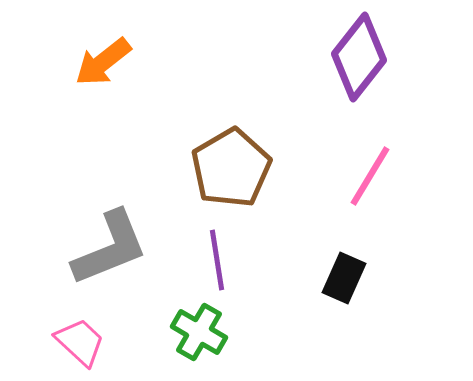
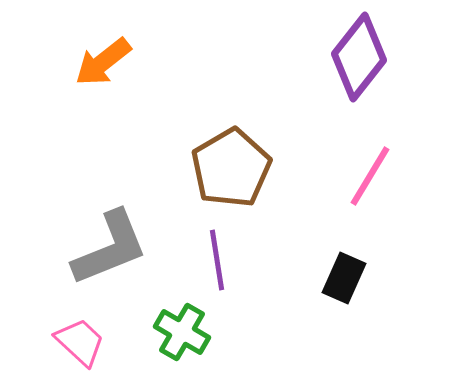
green cross: moved 17 px left
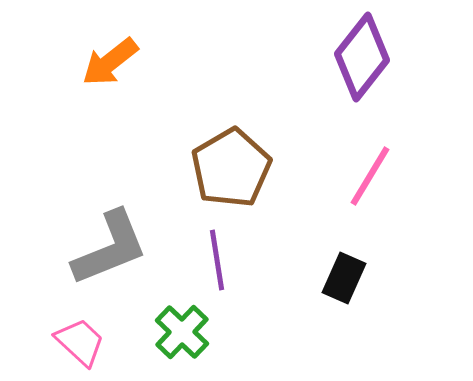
purple diamond: moved 3 px right
orange arrow: moved 7 px right
green cross: rotated 14 degrees clockwise
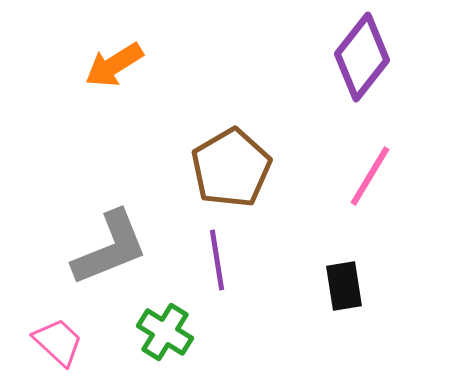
orange arrow: moved 4 px right, 3 px down; rotated 6 degrees clockwise
black rectangle: moved 8 px down; rotated 33 degrees counterclockwise
green cross: moved 17 px left; rotated 12 degrees counterclockwise
pink trapezoid: moved 22 px left
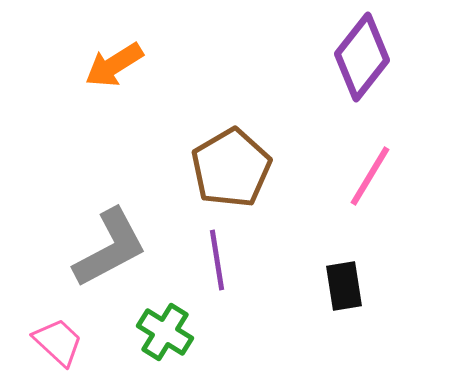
gray L-shape: rotated 6 degrees counterclockwise
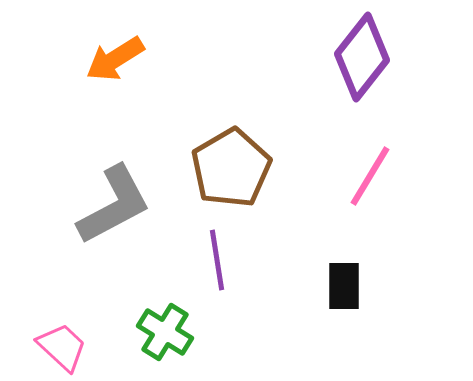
orange arrow: moved 1 px right, 6 px up
gray L-shape: moved 4 px right, 43 px up
black rectangle: rotated 9 degrees clockwise
pink trapezoid: moved 4 px right, 5 px down
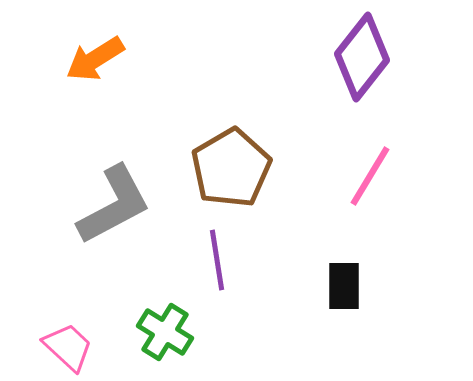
orange arrow: moved 20 px left
pink trapezoid: moved 6 px right
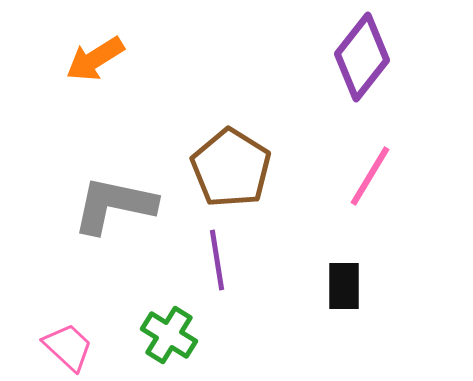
brown pentagon: rotated 10 degrees counterclockwise
gray L-shape: rotated 140 degrees counterclockwise
green cross: moved 4 px right, 3 px down
